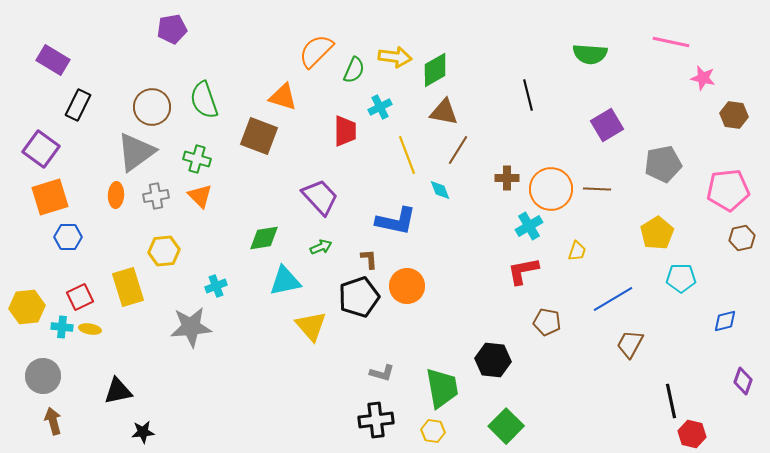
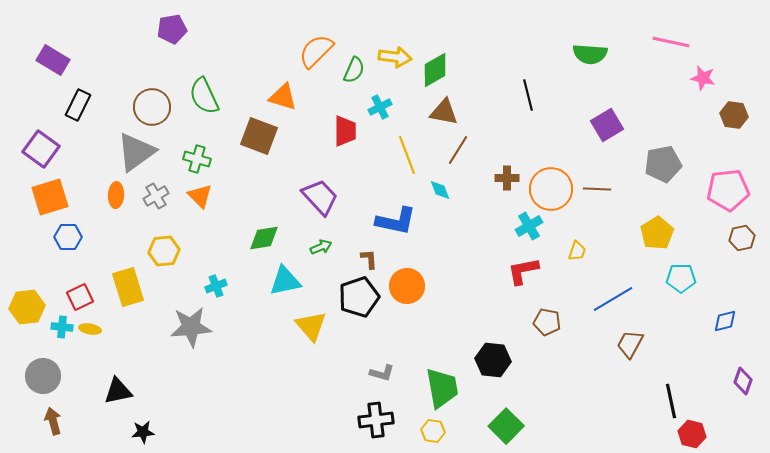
green semicircle at (204, 100): moved 4 px up; rotated 6 degrees counterclockwise
gray cross at (156, 196): rotated 20 degrees counterclockwise
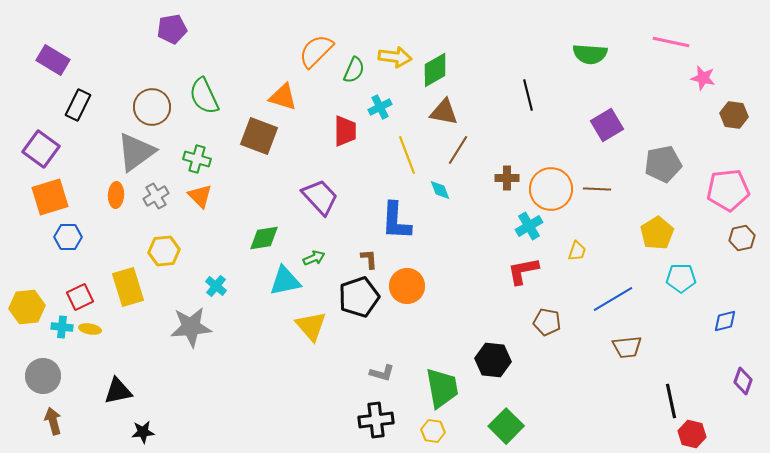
blue L-shape at (396, 221): rotated 81 degrees clockwise
green arrow at (321, 247): moved 7 px left, 11 px down
cyan cross at (216, 286): rotated 30 degrees counterclockwise
brown trapezoid at (630, 344): moved 3 px left, 3 px down; rotated 124 degrees counterclockwise
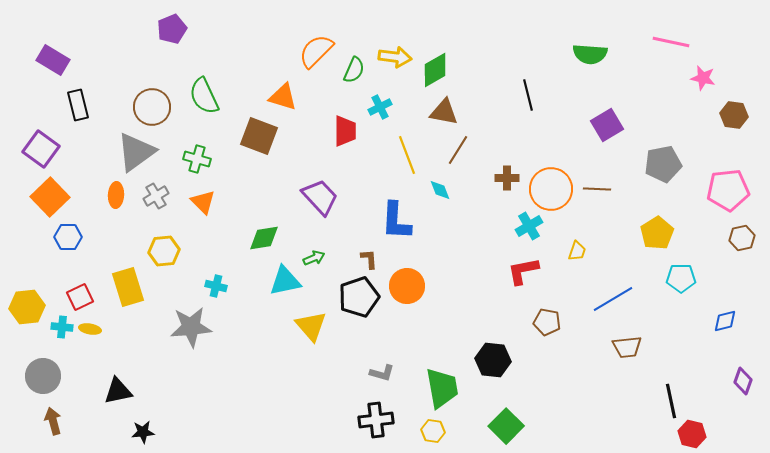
purple pentagon at (172, 29): rotated 12 degrees counterclockwise
black rectangle at (78, 105): rotated 40 degrees counterclockwise
orange triangle at (200, 196): moved 3 px right, 6 px down
orange square at (50, 197): rotated 27 degrees counterclockwise
cyan cross at (216, 286): rotated 25 degrees counterclockwise
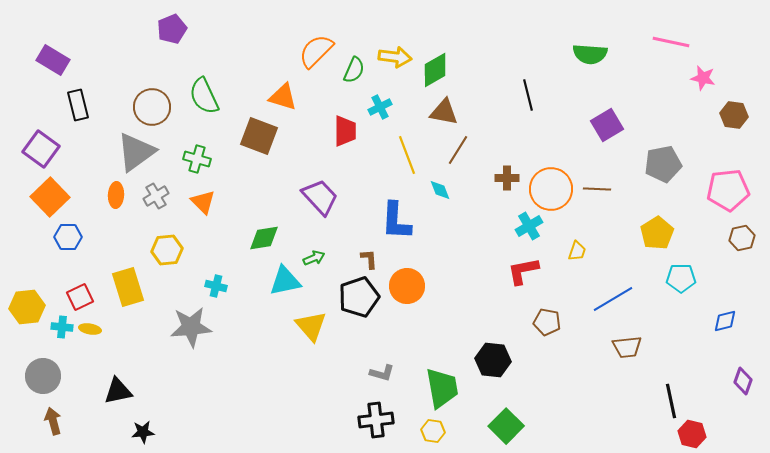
yellow hexagon at (164, 251): moved 3 px right, 1 px up
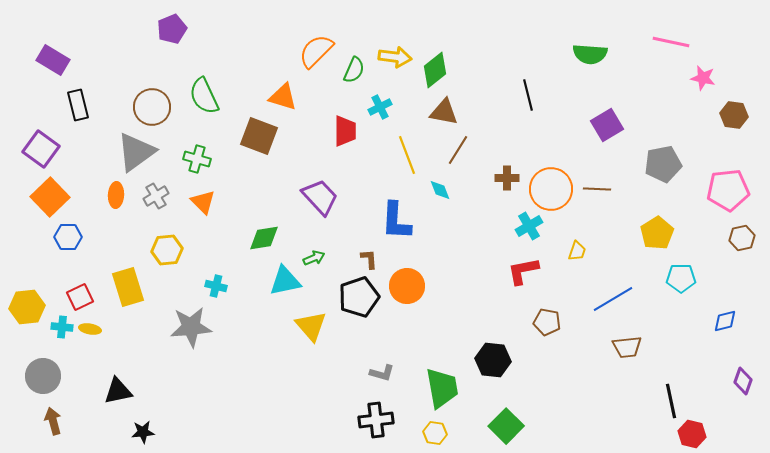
green diamond at (435, 70): rotated 9 degrees counterclockwise
yellow hexagon at (433, 431): moved 2 px right, 2 px down
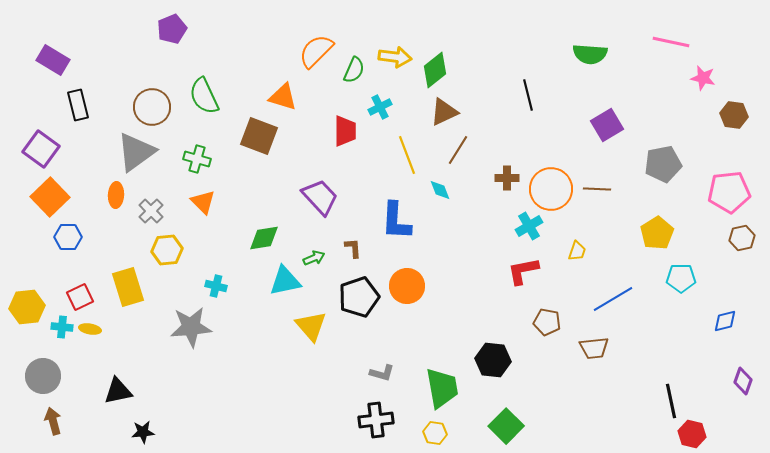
brown triangle at (444, 112): rotated 36 degrees counterclockwise
pink pentagon at (728, 190): moved 1 px right, 2 px down
gray cross at (156, 196): moved 5 px left, 15 px down; rotated 15 degrees counterclockwise
brown L-shape at (369, 259): moved 16 px left, 11 px up
brown trapezoid at (627, 347): moved 33 px left, 1 px down
